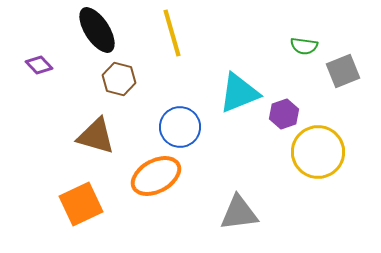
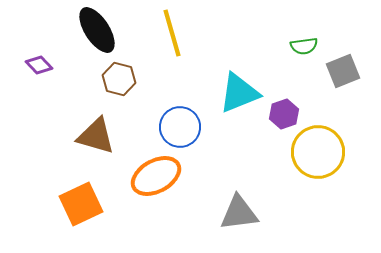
green semicircle: rotated 16 degrees counterclockwise
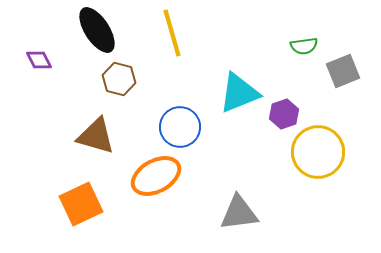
purple diamond: moved 5 px up; rotated 16 degrees clockwise
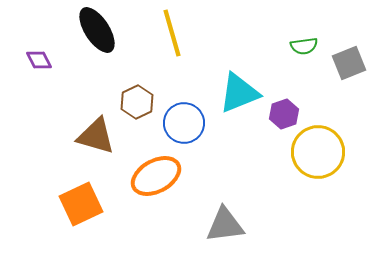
gray square: moved 6 px right, 8 px up
brown hexagon: moved 18 px right, 23 px down; rotated 20 degrees clockwise
blue circle: moved 4 px right, 4 px up
gray triangle: moved 14 px left, 12 px down
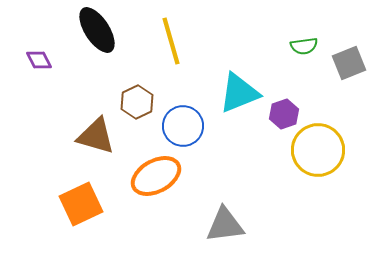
yellow line: moved 1 px left, 8 px down
blue circle: moved 1 px left, 3 px down
yellow circle: moved 2 px up
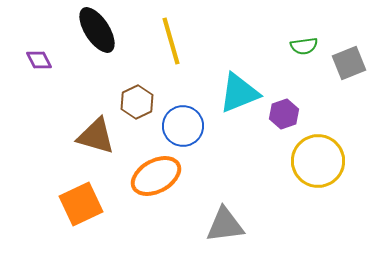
yellow circle: moved 11 px down
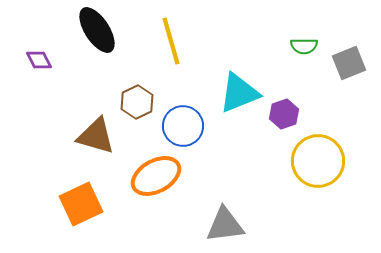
green semicircle: rotated 8 degrees clockwise
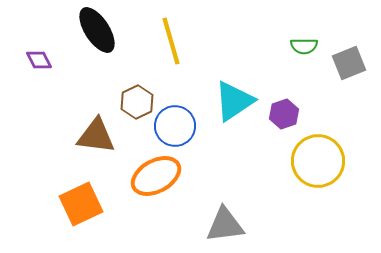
cyan triangle: moved 5 px left, 8 px down; rotated 12 degrees counterclockwise
blue circle: moved 8 px left
brown triangle: rotated 9 degrees counterclockwise
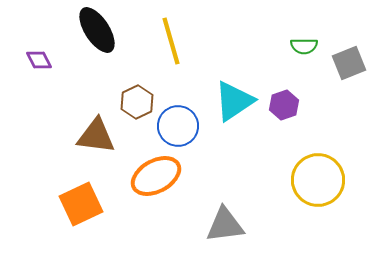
purple hexagon: moved 9 px up
blue circle: moved 3 px right
yellow circle: moved 19 px down
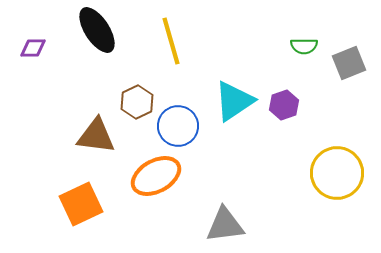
purple diamond: moved 6 px left, 12 px up; rotated 64 degrees counterclockwise
yellow circle: moved 19 px right, 7 px up
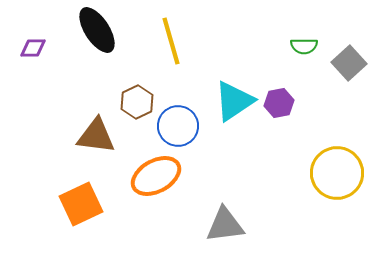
gray square: rotated 20 degrees counterclockwise
purple hexagon: moved 5 px left, 2 px up; rotated 8 degrees clockwise
